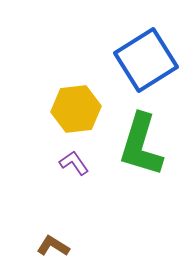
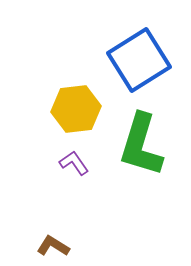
blue square: moved 7 px left
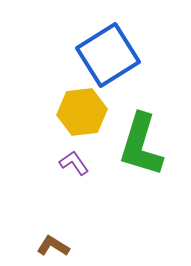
blue square: moved 31 px left, 5 px up
yellow hexagon: moved 6 px right, 3 px down
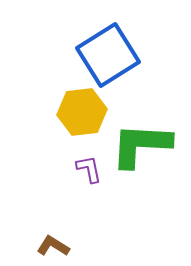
green L-shape: rotated 76 degrees clockwise
purple L-shape: moved 15 px right, 6 px down; rotated 24 degrees clockwise
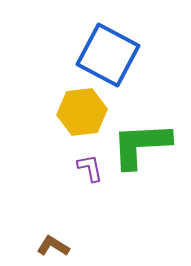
blue square: rotated 30 degrees counterclockwise
green L-shape: rotated 6 degrees counterclockwise
purple L-shape: moved 1 px right, 1 px up
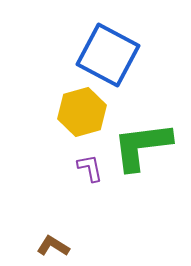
yellow hexagon: rotated 9 degrees counterclockwise
green L-shape: moved 1 px right, 1 px down; rotated 4 degrees counterclockwise
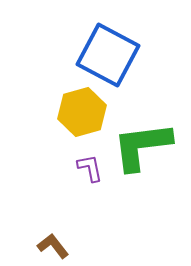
brown L-shape: rotated 20 degrees clockwise
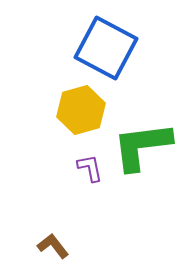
blue square: moved 2 px left, 7 px up
yellow hexagon: moved 1 px left, 2 px up
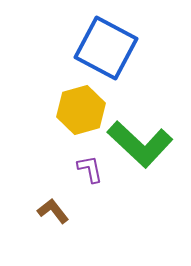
green L-shape: moved 2 px left, 2 px up; rotated 130 degrees counterclockwise
purple L-shape: moved 1 px down
brown L-shape: moved 35 px up
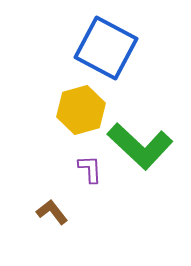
green L-shape: moved 2 px down
purple L-shape: rotated 8 degrees clockwise
brown L-shape: moved 1 px left, 1 px down
